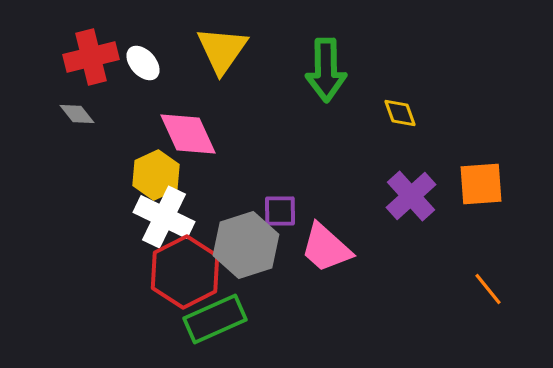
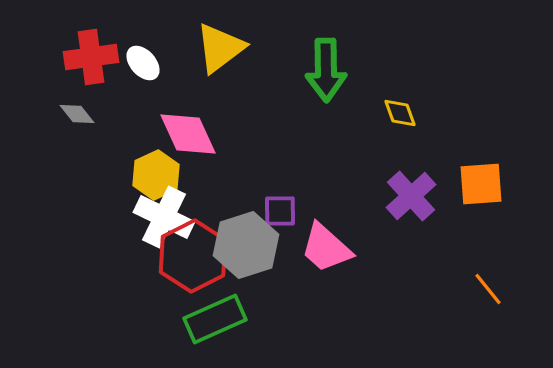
yellow triangle: moved 2 px left, 2 px up; rotated 18 degrees clockwise
red cross: rotated 6 degrees clockwise
red hexagon: moved 8 px right, 16 px up
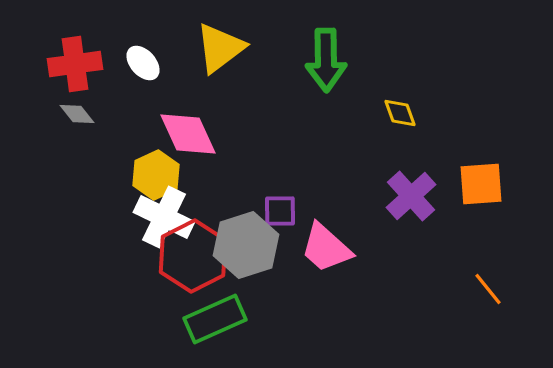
red cross: moved 16 px left, 7 px down
green arrow: moved 10 px up
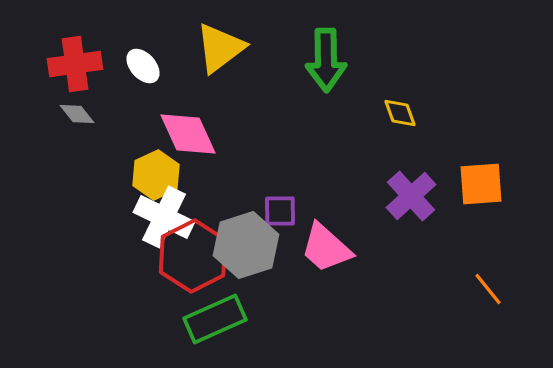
white ellipse: moved 3 px down
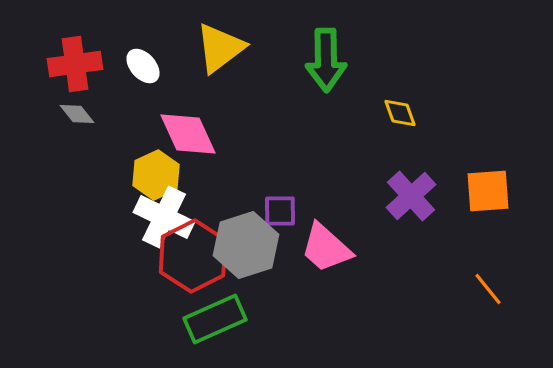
orange square: moved 7 px right, 7 px down
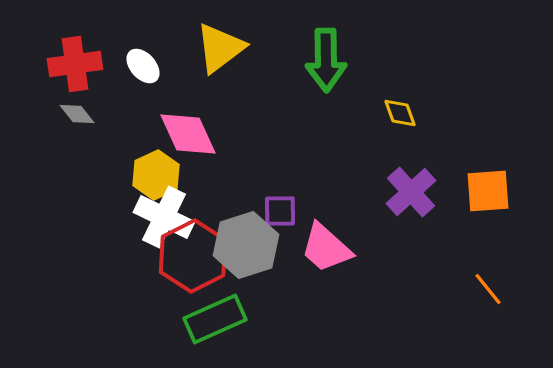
purple cross: moved 4 px up
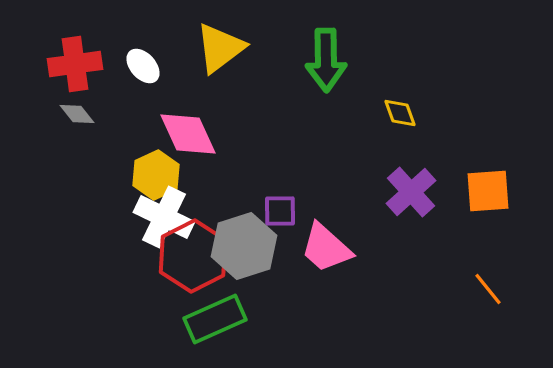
gray hexagon: moved 2 px left, 1 px down
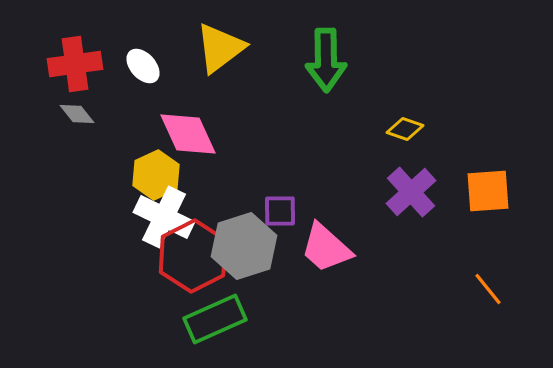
yellow diamond: moved 5 px right, 16 px down; rotated 51 degrees counterclockwise
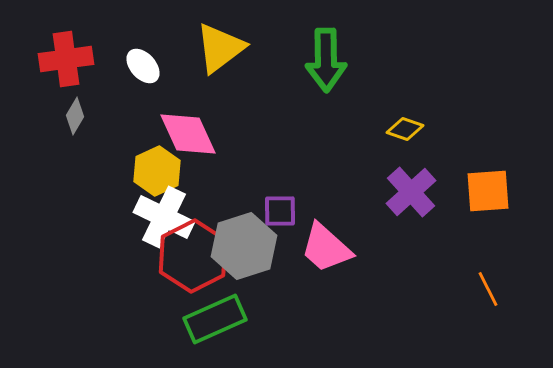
red cross: moved 9 px left, 5 px up
gray diamond: moved 2 px left, 2 px down; rotated 69 degrees clockwise
yellow hexagon: moved 1 px right, 4 px up
orange line: rotated 12 degrees clockwise
